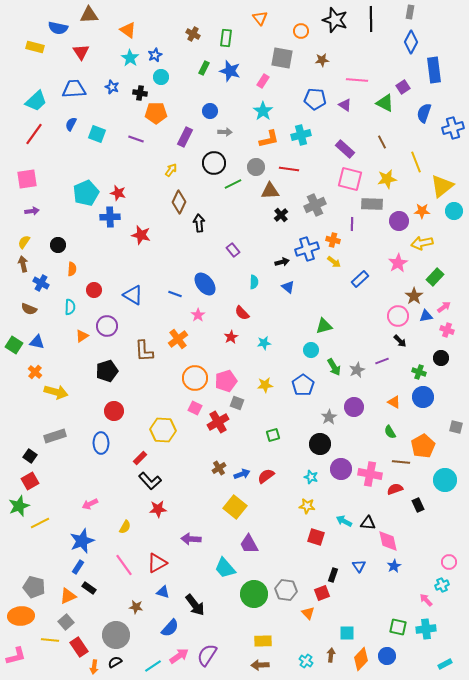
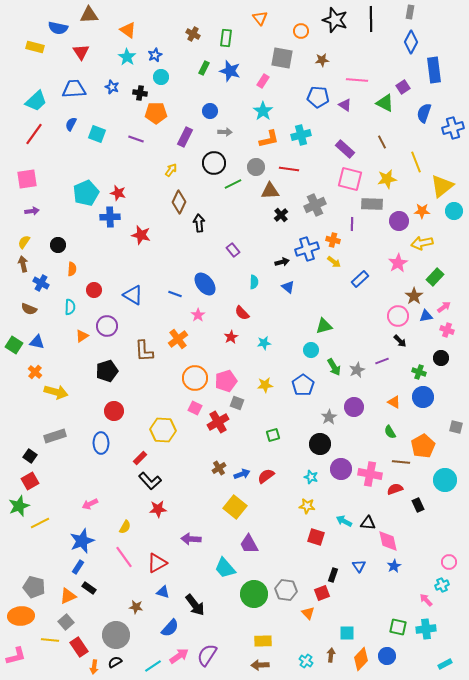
cyan star at (130, 58): moved 3 px left, 1 px up
blue pentagon at (315, 99): moved 3 px right, 2 px up
pink line at (124, 565): moved 8 px up
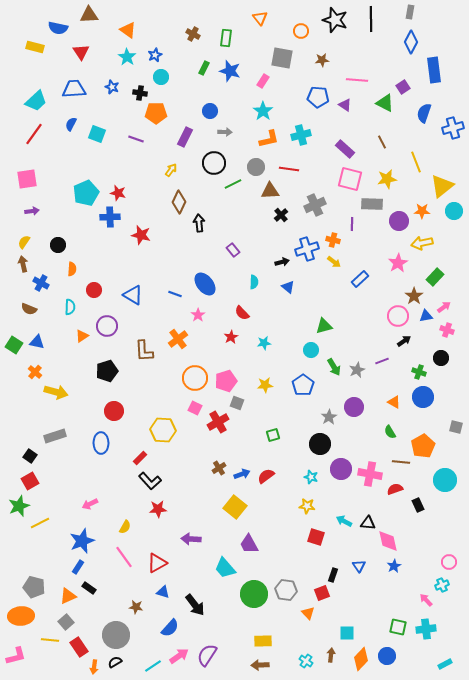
black arrow at (400, 341): moved 4 px right; rotated 80 degrees counterclockwise
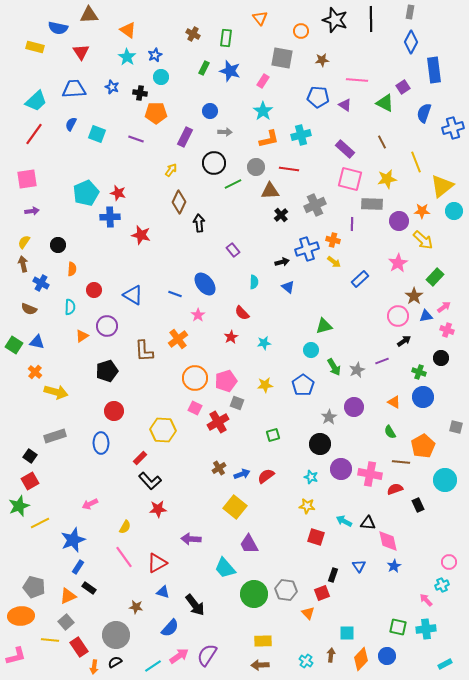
yellow arrow at (422, 243): moved 1 px right, 3 px up; rotated 125 degrees counterclockwise
blue star at (82, 541): moved 9 px left, 1 px up
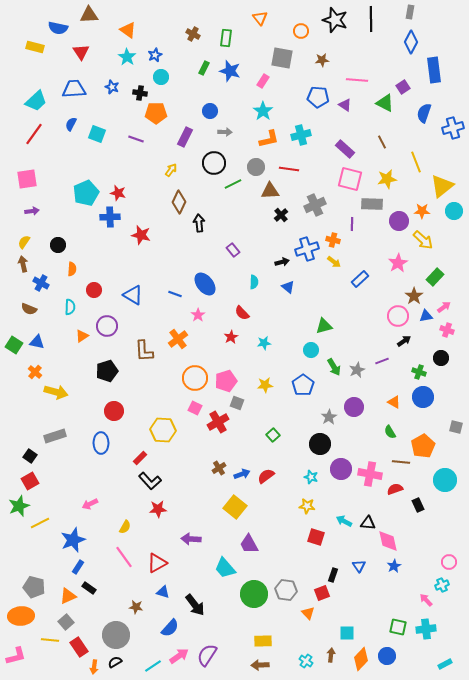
green square at (273, 435): rotated 24 degrees counterclockwise
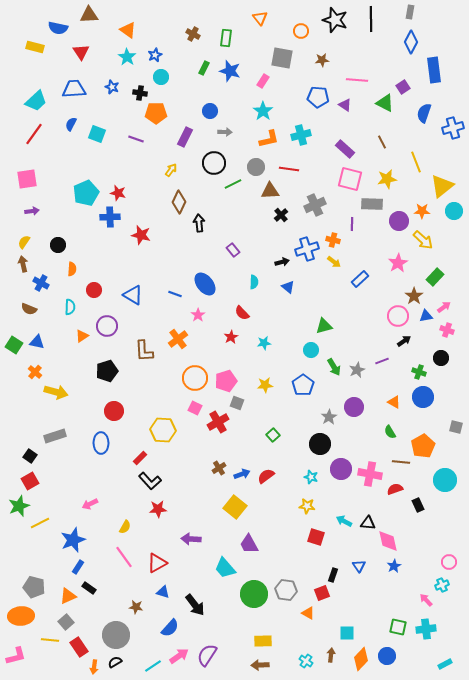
orange triangle at (308, 613): rotated 16 degrees counterclockwise
